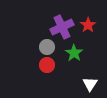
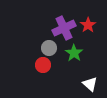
purple cross: moved 2 px right, 1 px down
gray circle: moved 2 px right, 1 px down
red circle: moved 4 px left
white triangle: rotated 21 degrees counterclockwise
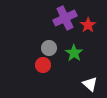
purple cross: moved 1 px right, 10 px up
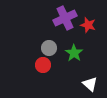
red star: rotated 21 degrees counterclockwise
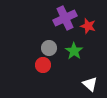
red star: moved 1 px down
green star: moved 2 px up
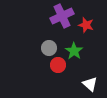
purple cross: moved 3 px left, 2 px up
red star: moved 2 px left, 1 px up
red circle: moved 15 px right
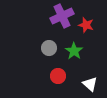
red circle: moved 11 px down
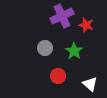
gray circle: moved 4 px left
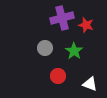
purple cross: moved 2 px down; rotated 10 degrees clockwise
white triangle: rotated 21 degrees counterclockwise
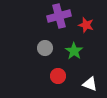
purple cross: moved 3 px left, 2 px up
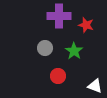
purple cross: rotated 15 degrees clockwise
white triangle: moved 5 px right, 2 px down
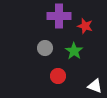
red star: moved 1 px left, 1 px down
